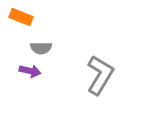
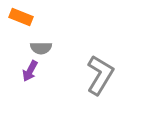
purple arrow: rotated 105 degrees clockwise
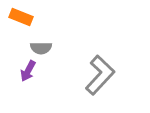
purple arrow: moved 2 px left
gray L-shape: rotated 12 degrees clockwise
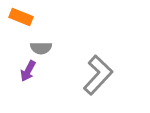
gray L-shape: moved 2 px left
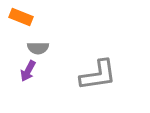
gray semicircle: moved 3 px left
gray L-shape: rotated 39 degrees clockwise
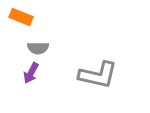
purple arrow: moved 3 px right, 2 px down
gray L-shape: rotated 21 degrees clockwise
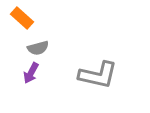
orange rectangle: moved 1 px right, 1 px down; rotated 20 degrees clockwise
gray semicircle: rotated 15 degrees counterclockwise
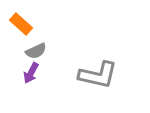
orange rectangle: moved 1 px left, 6 px down
gray semicircle: moved 2 px left, 3 px down; rotated 10 degrees counterclockwise
